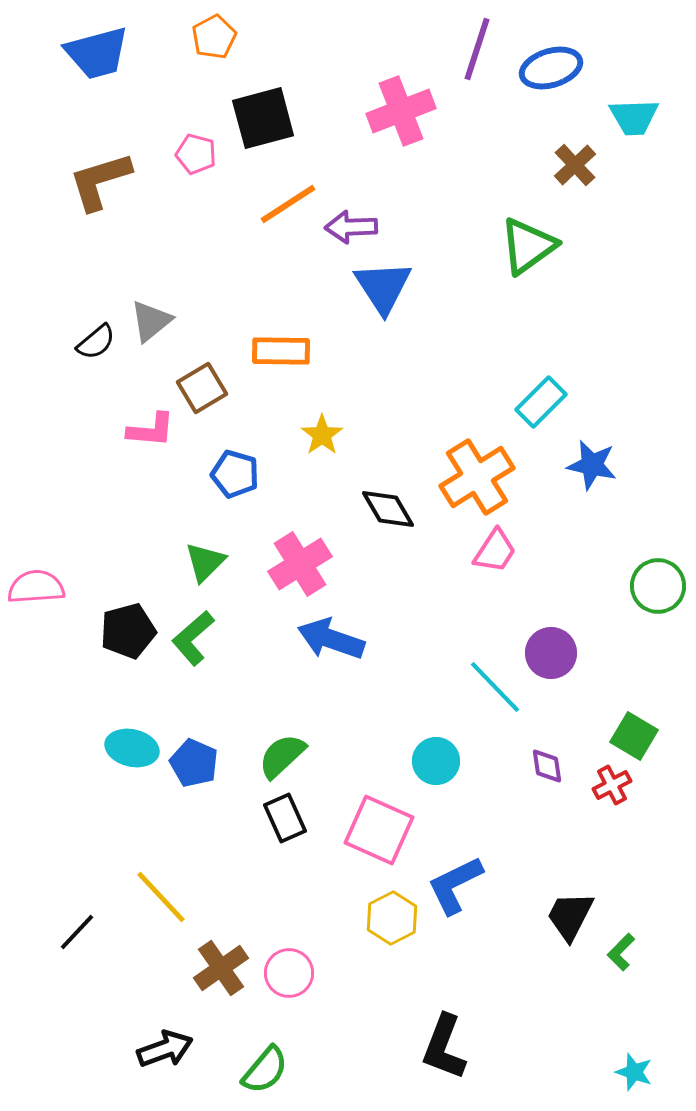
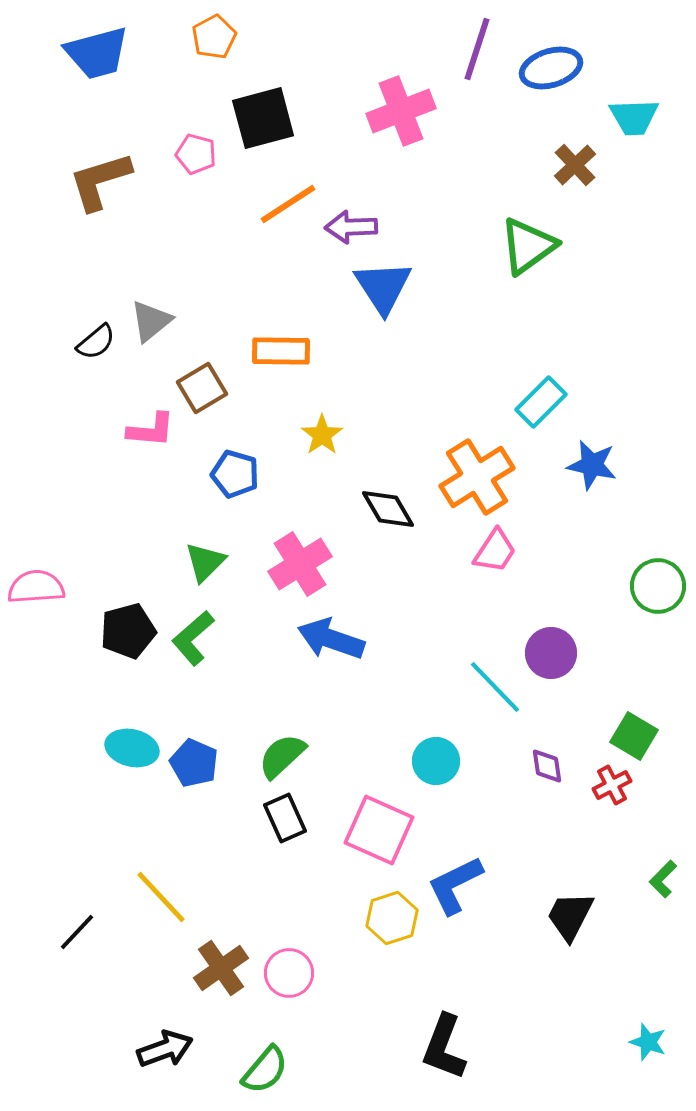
yellow hexagon at (392, 918): rotated 9 degrees clockwise
green L-shape at (621, 952): moved 42 px right, 73 px up
cyan star at (634, 1072): moved 14 px right, 30 px up
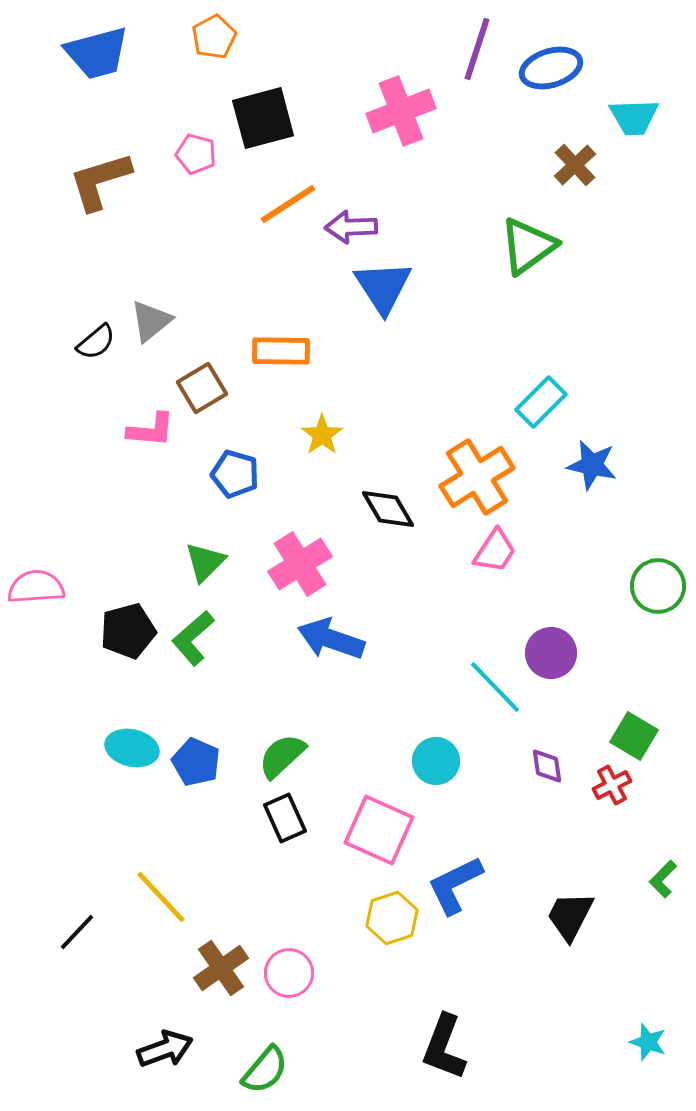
blue pentagon at (194, 763): moved 2 px right, 1 px up
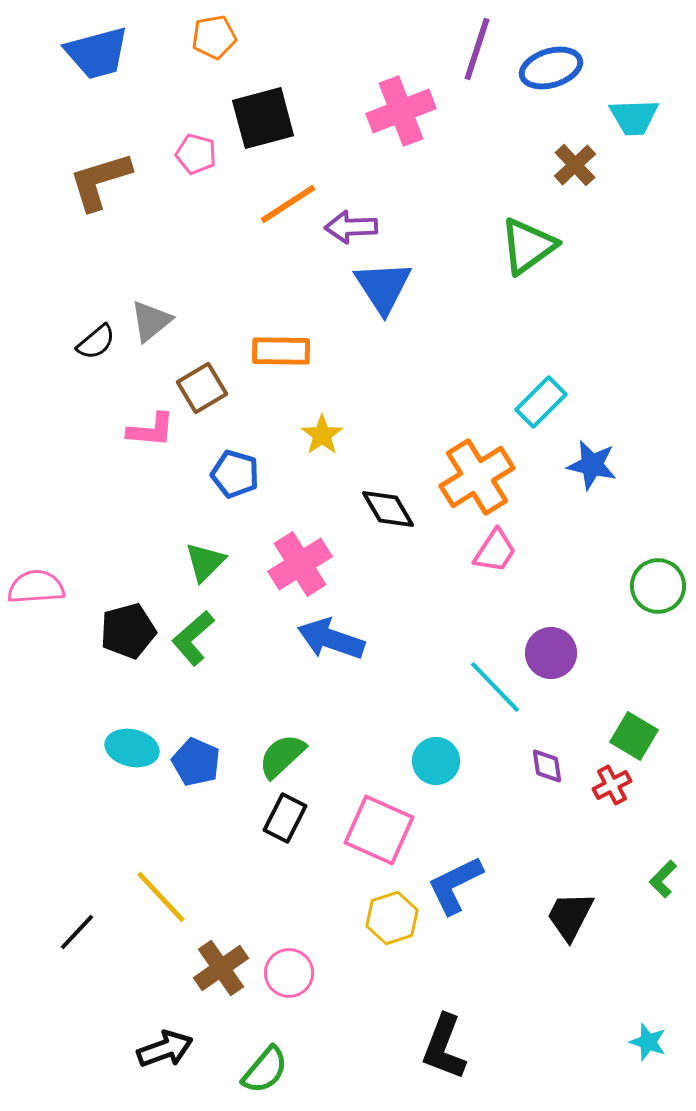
orange pentagon at (214, 37): rotated 18 degrees clockwise
black rectangle at (285, 818): rotated 51 degrees clockwise
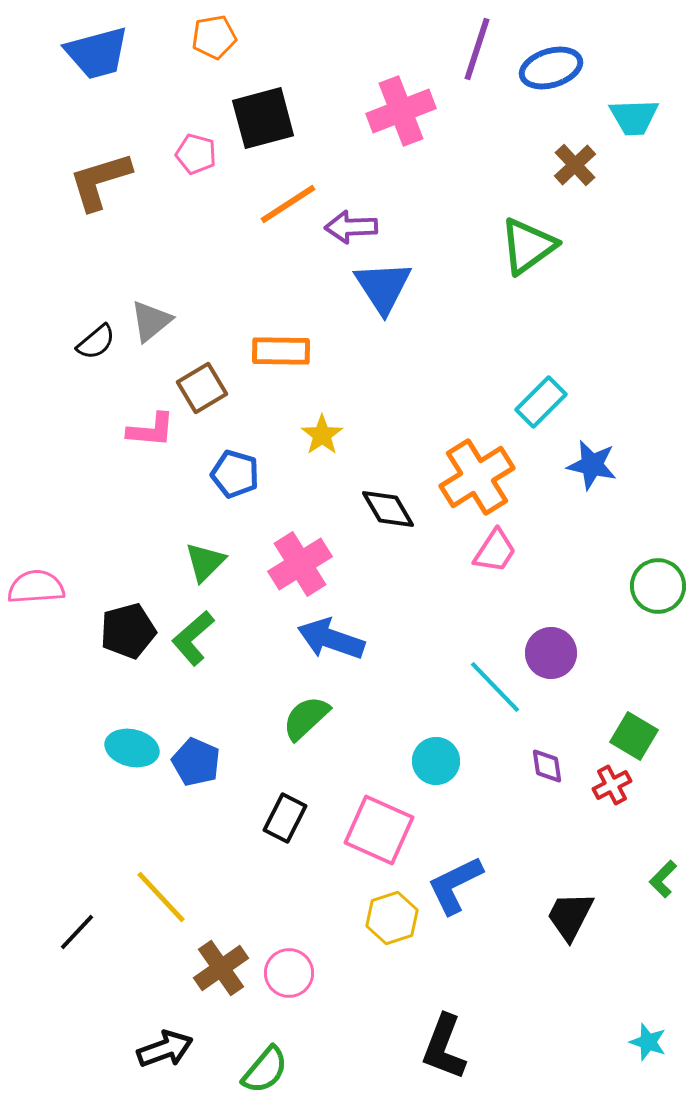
green semicircle at (282, 756): moved 24 px right, 38 px up
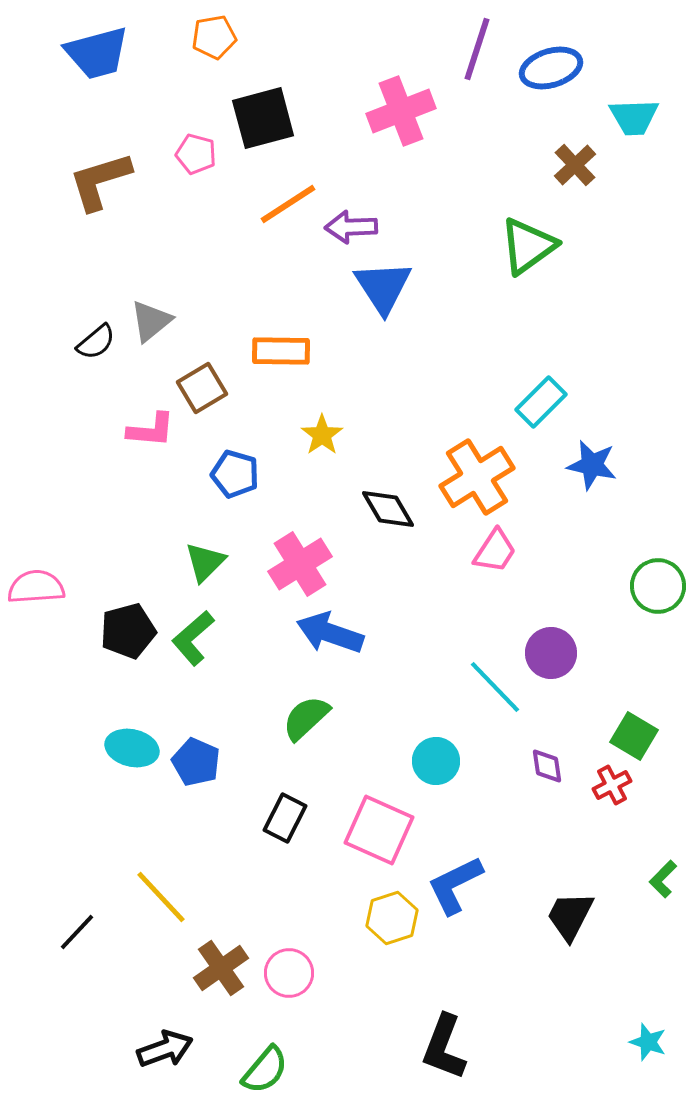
blue arrow at (331, 639): moved 1 px left, 6 px up
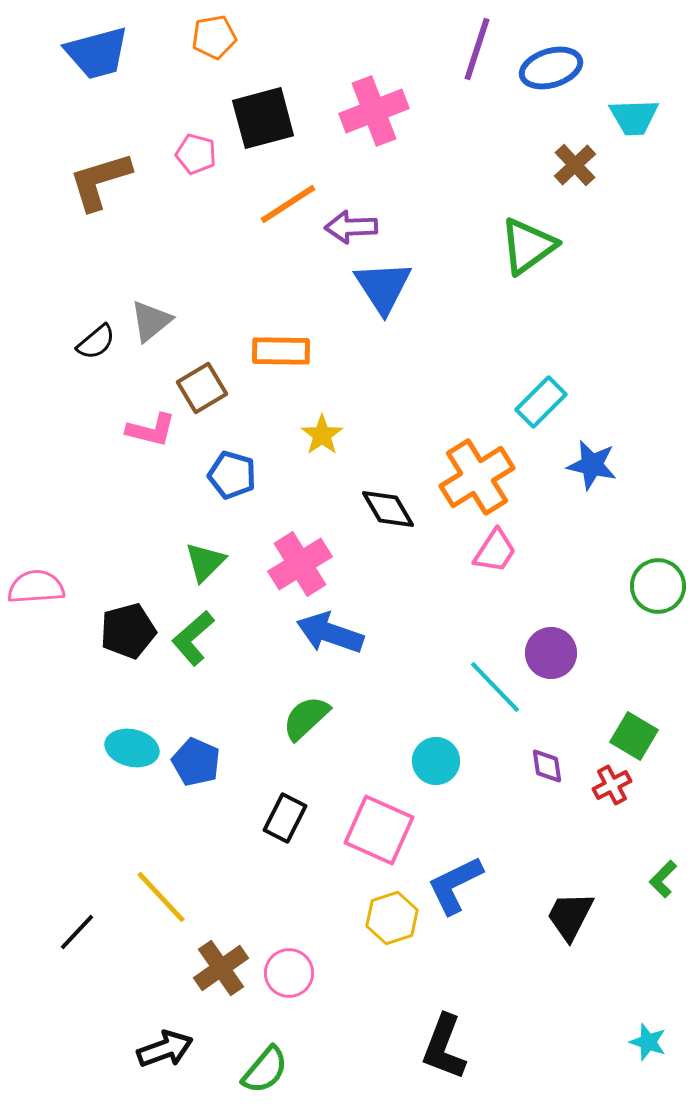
pink cross at (401, 111): moved 27 px left
pink L-shape at (151, 430): rotated 9 degrees clockwise
blue pentagon at (235, 474): moved 3 px left, 1 px down
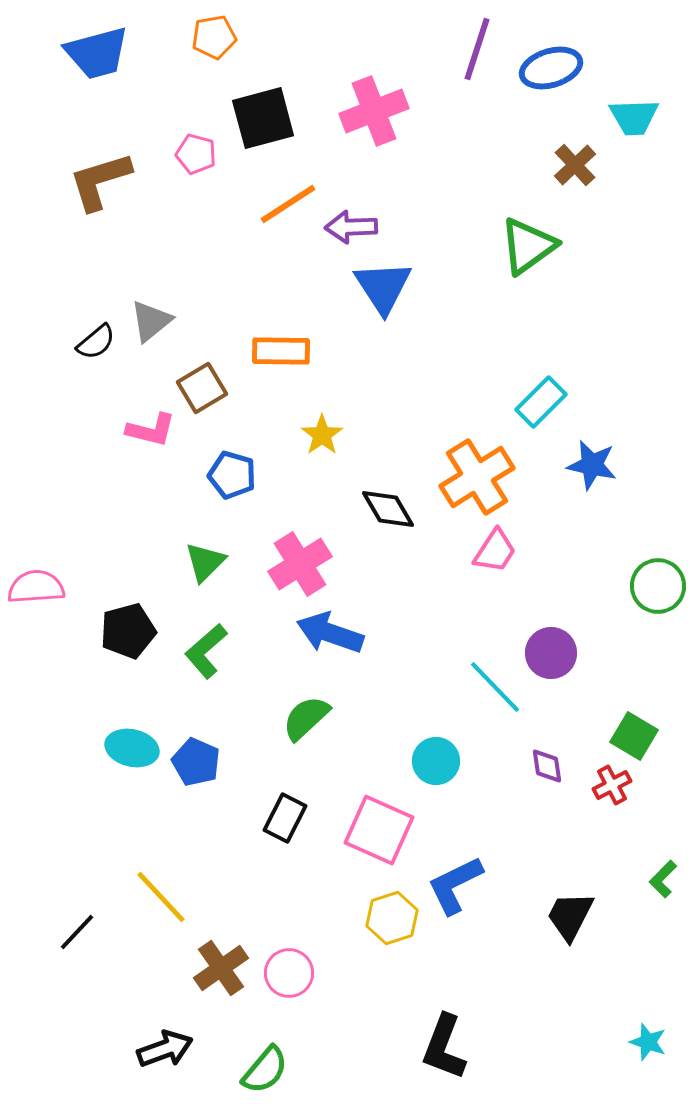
green L-shape at (193, 638): moved 13 px right, 13 px down
